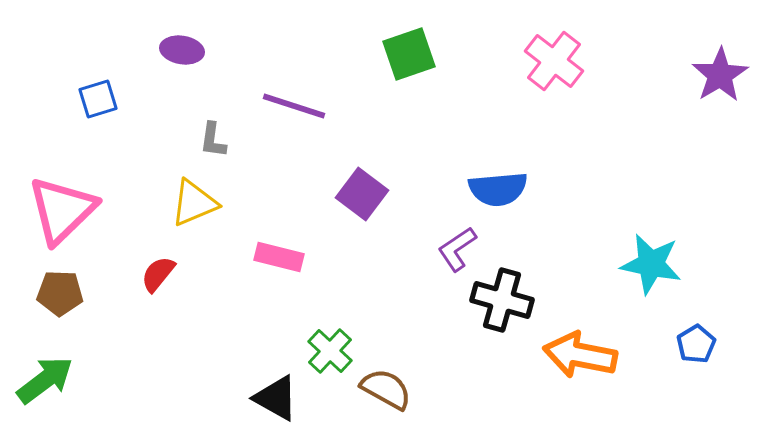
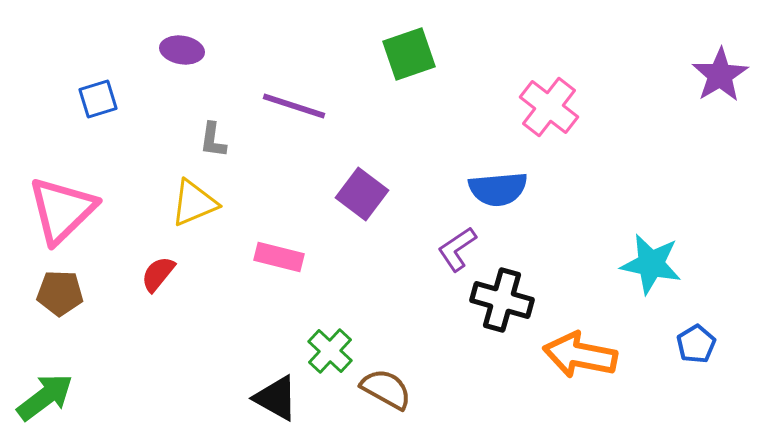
pink cross: moved 5 px left, 46 px down
green arrow: moved 17 px down
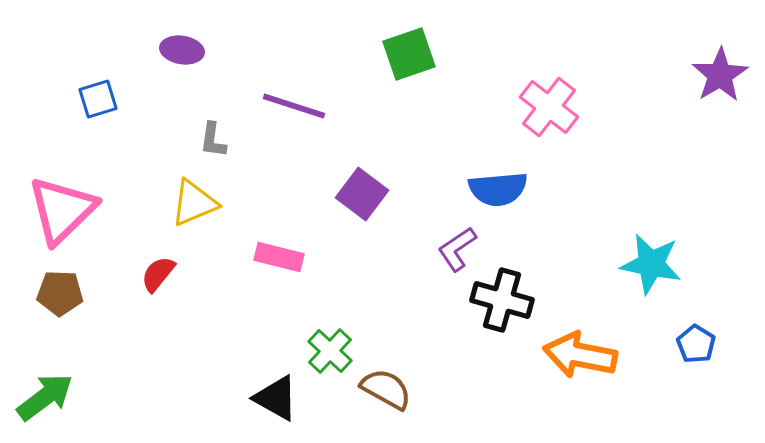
blue pentagon: rotated 9 degrees counterclockwise
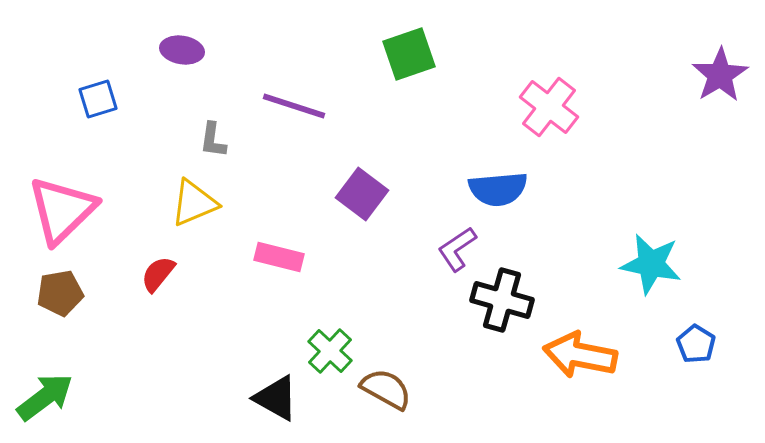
brown pentagon: rotated 12 degrees counterclockwise
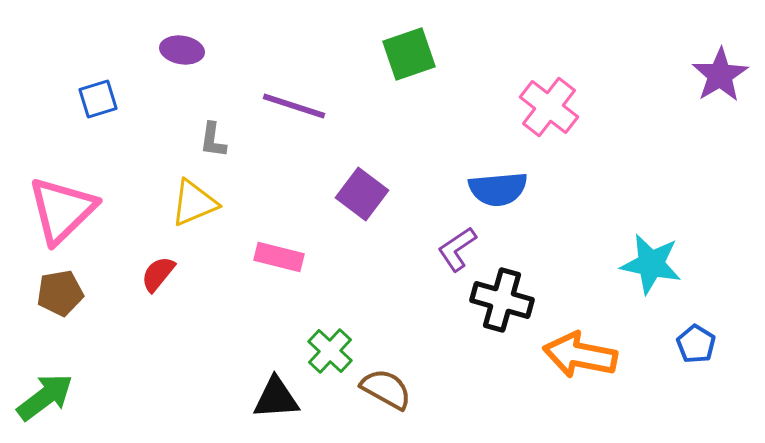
black triangle: rotated 33 degrees counterclockwise
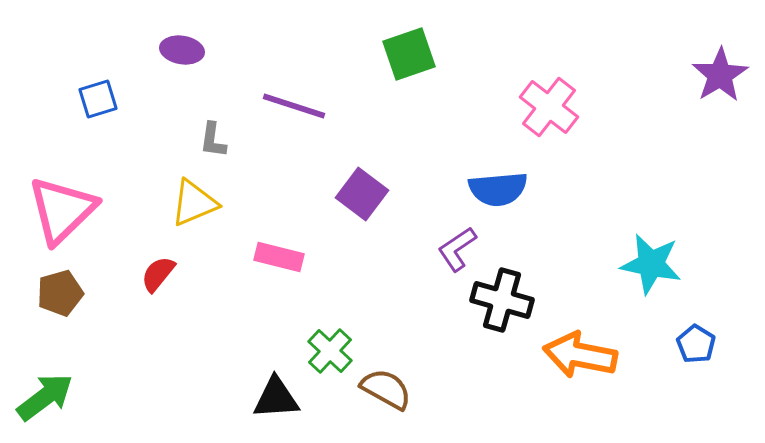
brown pentagon: rotated 6 degrees counterclockwise
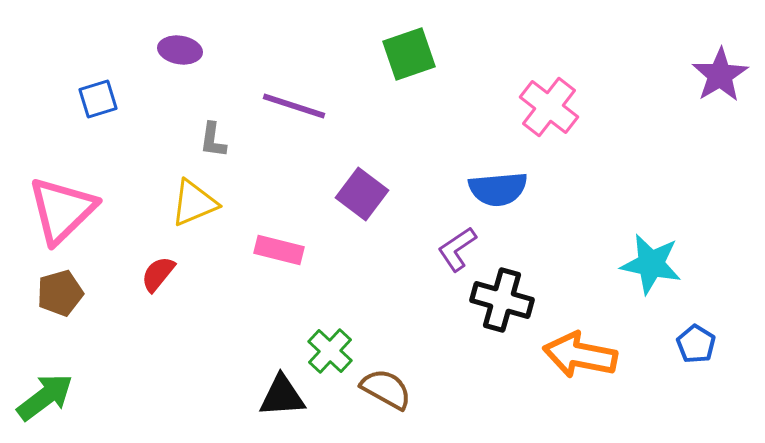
purple ellipse: moved 2 px left
pink rectangle: moved 7 px up
black triangle: moved 6 px right, 2 px up
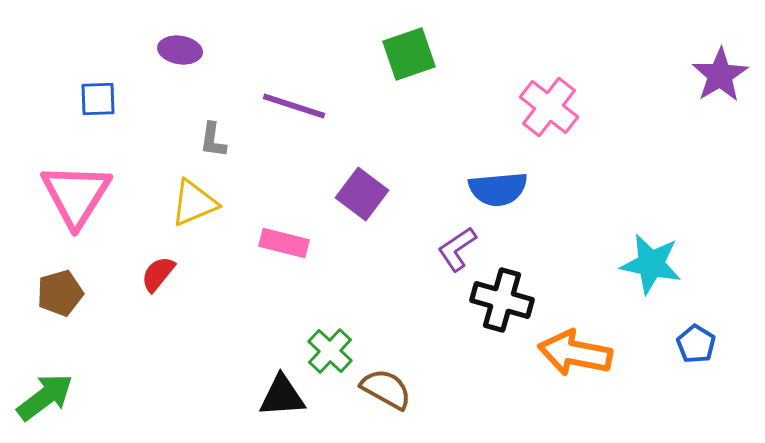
blue square: rotated 15 degrees clockwise
pink triangle: moved 14 px right, 15 px up; rotated 14 degrees counterclockwise
pink rectangle: moved 5 px right, 7 px up
orange arrow: moved 5 px left, 2 px up
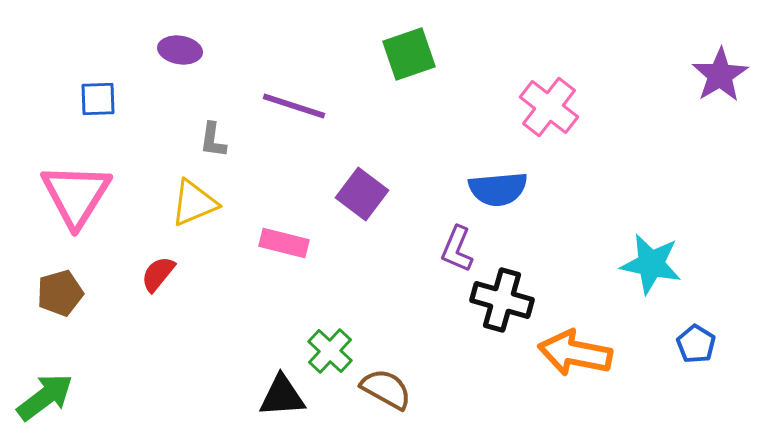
purple L-shape: rotated 33 degrees counterclockwise
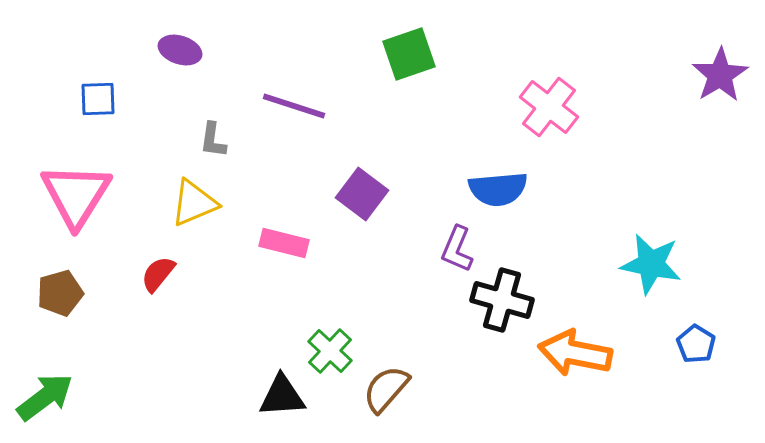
purple ellipse: rotated 9 degrees clockwise
brown semicircle: rotated 78 degrees counterclockwise
